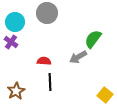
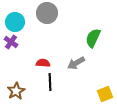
green semicircle: moved 1 px up; rotated 12 degrees counterclockwise
gray arrow: moved 2 px left, 6 px down
red semicircle: moved 1 px left, 2 px down
yellow square: moved 1 px up; rotated 28 degrees clockwise
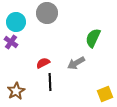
cyan circle: moved 1 px right
red semicircle: rotated 32 degrees counterclockwise
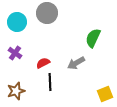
cyan circle: moved 1 px right
purple cross: moved 4 px right, 11 px down
brown star: rotated 12 degrees clockwise
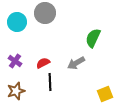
gray circle: moved 2 px left
purple cross: moved 8 px down
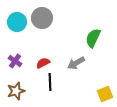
gray circle: moved 3 px left, 5 px down
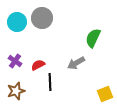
red semicircle: moved 5 px left, 2 px down
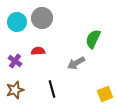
green semicircle: moved 1 px down
red semicircle: moved 14 px up; rotated 24 degrees clockwise
black line: moved 2 px right, 7 px down; rotated 12 degrees counterclockwise
brown star: moved 1 px left, 1 px up
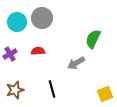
purple cross: moved 5 px left, 7 px up; rotated 24 degrees clockwise
